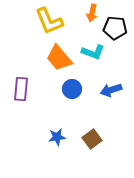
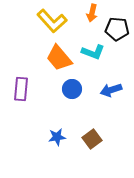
yellow L-shape: moved 3 px right; rotated 20 degrees counterclockwise
black pentagon: moved 2 px right, 1 px down
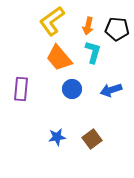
orange arrow: moved 4 px left, 13 px down
yellow L-shape: rotated 96 degrees clockwise
cyan L-shape: rotated 95 degrees counterclockwise
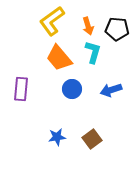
orange arrow: rotated 30 degrees counterclockwise
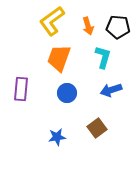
black pentagon: moved 1 px right, 2 px up
cyan L-shape: moved 10 px right, 5 px down
orange trapezoid: rotated 60 degrees clockwise
blue circle: moved 5 px left, 4 px down
brown square: moved 5 px right, 11 px up
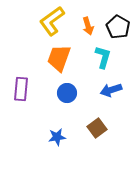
black pentagon: rotated 25 degrees clockwise
